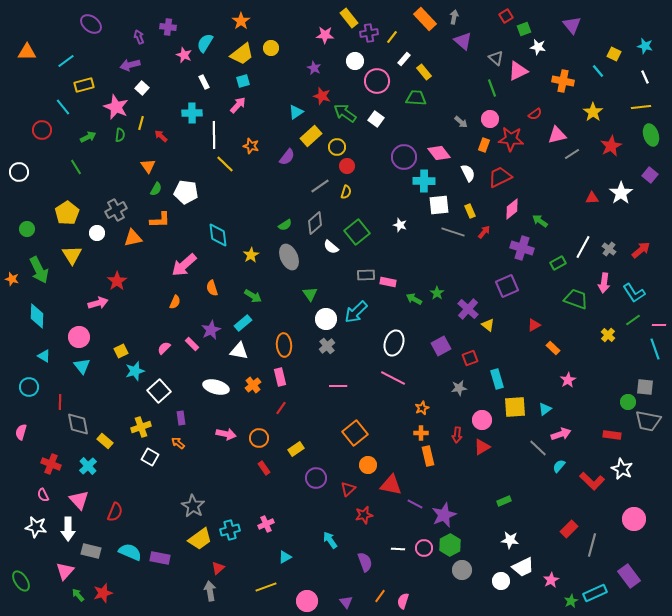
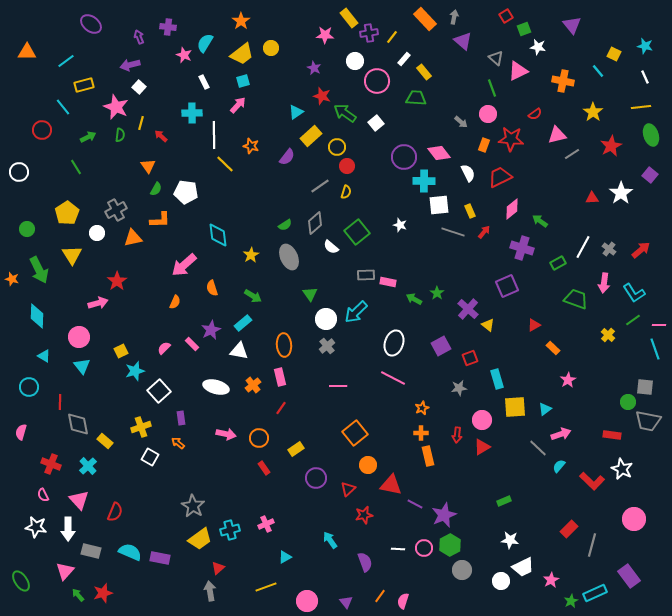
white square at (142, 88): moved 3 px left, 1 px up
white square at (376, 119): moved 4 px down; rotated 14 degrees clockwise
pink circle at (490, 119): moved 2 px left, 5 px up
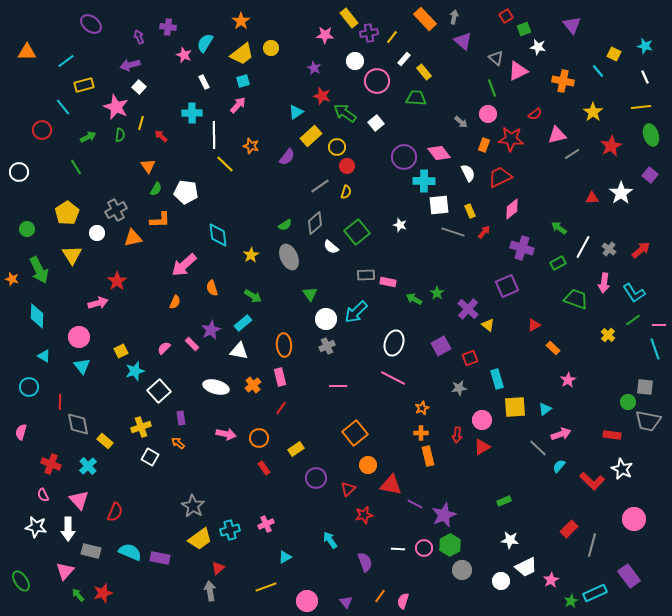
green arrow at (540, 221): moved 19 px right, 7 px down
gray cross at (327, 346): rotated 14 degrees clockwise
white trapezoid at (523, 567): moved 3 px right
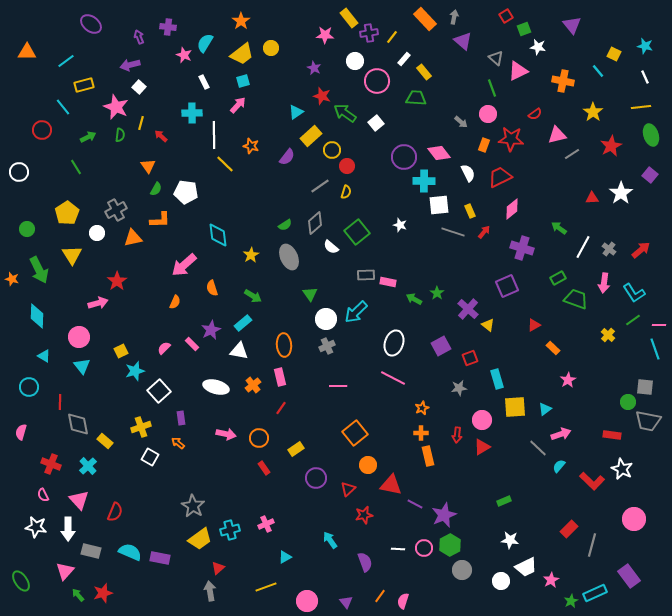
yellow circle at (337, 147): moved 5 px left, 3 px down
green rectangle at (558, 263): moved 15 px down
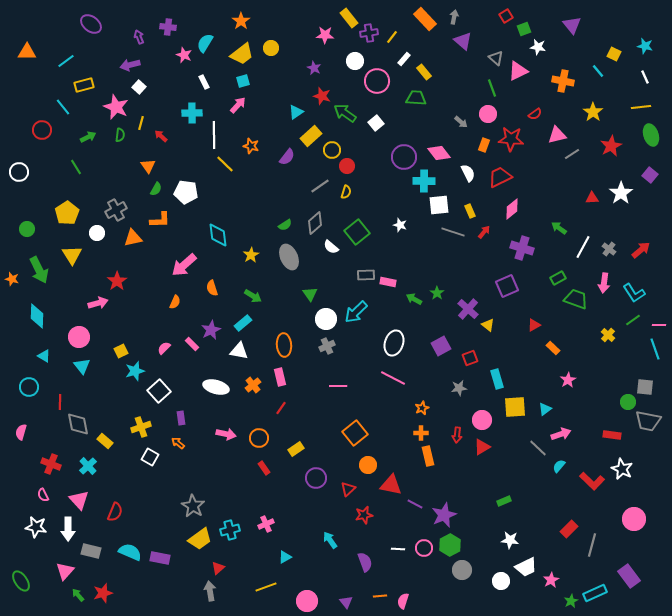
orange line at (380, 596): rotated 48 degrees clockwise
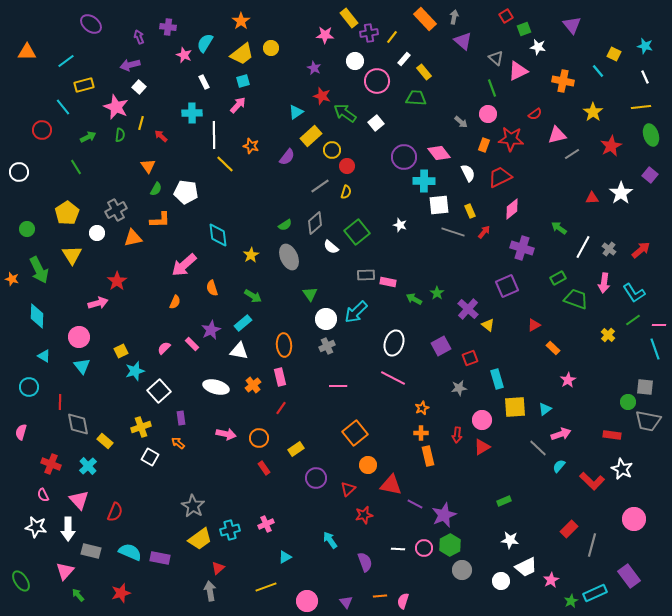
red star at (103, 593): moved 18 px right
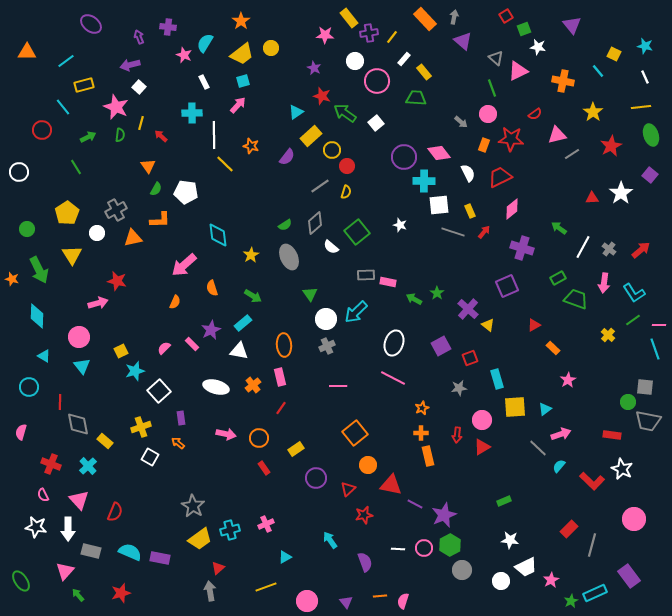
red star at (117, 281): rotated 24 degrees counterclockwise
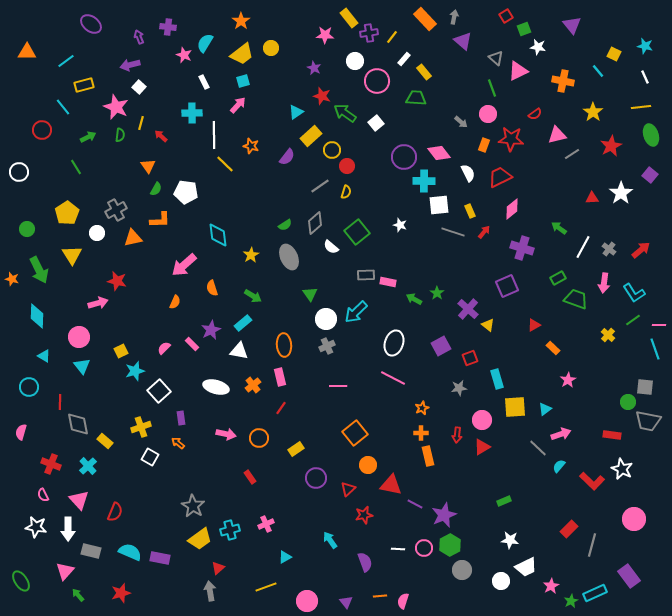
red rectangle at (264, 468): moved 14 px left, 9 px down
pink star at (551, 580): moved 6 px down
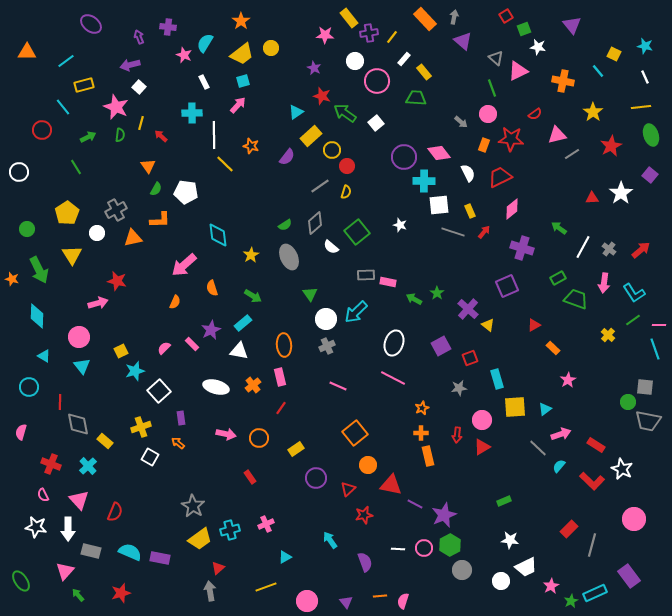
pink line at (338, 386): rotated 24 degrees clockwise
red rectangle at (612, 435): moved 16 px left, 10 px down; rotated 24 degrees clockwise
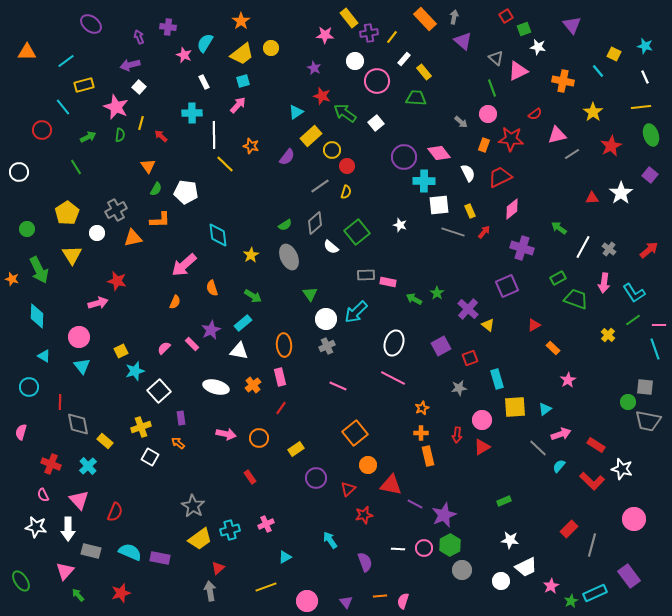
red arrow at (641, 250): moved 8 px right
white star at (622, 469): rotated 10 degrees counterclockwise
